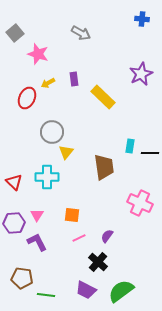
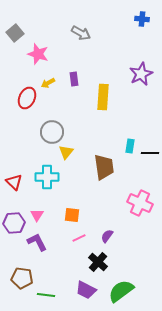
yellow rectangle: rotated 50 degrees clockwise
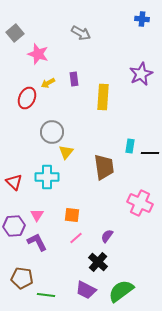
purple hexagon: moved 3 px down
pink line: moved 3 px left; rotated 16 degrees counterclockwise
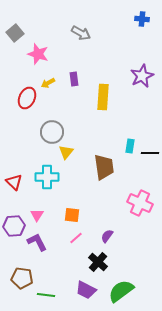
purple star: moved 1 px right, 2 px down
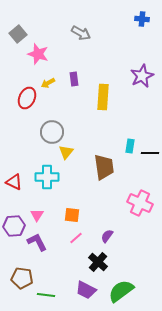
gray square: moved 3 px right, 1 px down
red triangle: rotated 18 degrees counterclockwise
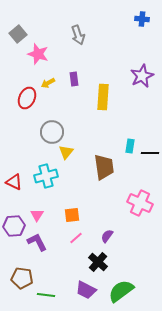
gray arrow: moved 3 px left, 2 px down; rotated 42 degrees clockwise
cyan cross: moved 1 px left, 1 px up; rotated 15 degrees counterclockwise
orange square: rotated 14 degrees counterclockwise
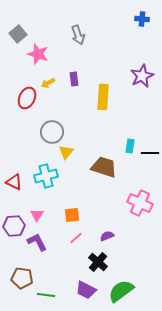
brown trapezoid: rotated 64 degrees counterclockwise
purple semicircle: rotated 32 degrees clockwise
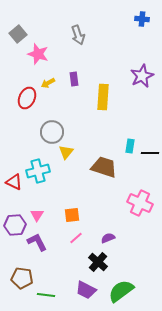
cyan cross: moved 8 px left, 5 px up
purple hexagon: moved 1 px right, 1 px up
purple semicircle: moved 1 px right, 2 px down
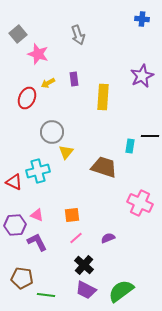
black line: moved 17 px up
pink triangle: rotated 40 degrees counterclockwise
black cross: moved 14 px left, 3 px down
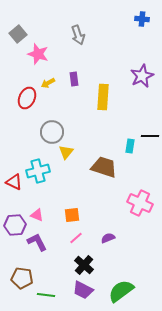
purple trapezoid: moved 3 px left
